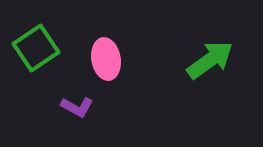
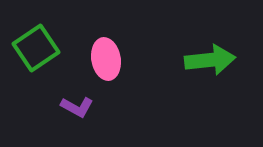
green arrow: rotated 30 degrees clockwise
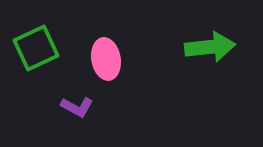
green square: rotated 9 degrees clockwise
green arrow: moved 13 px up
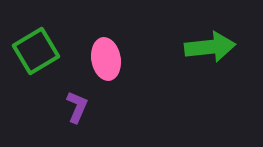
green square: moved 3 px down; rotated 6 degrees counterclockwise
purple L-shape: rotated 96 degrees counterclockwise
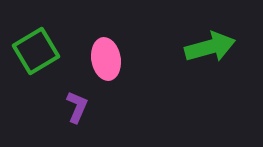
green arrow: rotated 9 degrees counterclockwise
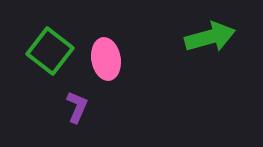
green arrow: moved 10 px up
green square: moved 14 px right; rotated 21 degrees counterclockwise
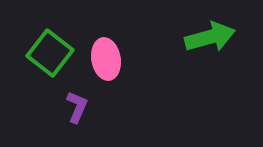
green square: moved 2 px down
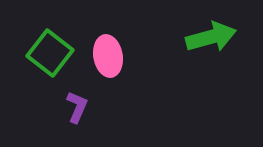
green arrow: moved 1 px right
pink ellipse: moved 2 px right, 3 px up
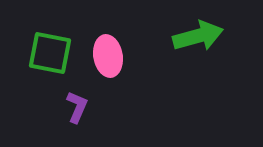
green arrow: moved 13 px left, 1 px up
green square: rotated 27 degrees counterclockwise
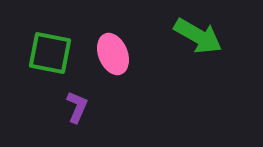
green arrow: rotated 45 degrees clockwise
pink ellipse: moved 5 px right, 2 px up; rotated 12 degrees counterclockwise
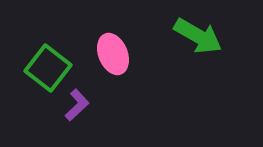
green square: moved 2 px left, 15 px down; rotated 27 degrees clockwise
purple L-shape: moved 2 px up; rotated 24 degrees clockwise
